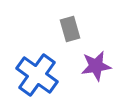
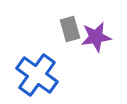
purple star: moved 29 px up
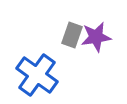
gray rectangle: moved 2 px right, 6 px down; rotated 35 degrees clockwise
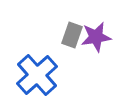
blue cross: rotated 12 degrees clockwise
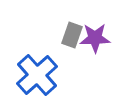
purple star: moved 1 px left, 1 px down; rotated 8 degrees clockwise
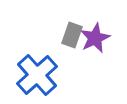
purple star: rotated 24 degrees counterclockwise
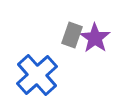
purple star: rotated 12 degrees counterclockwise
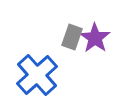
gray rectangle: moved 2 px down
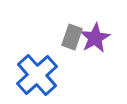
purple star: rotated 8 degrees clockwise
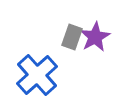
purple star: moved 1 px up
